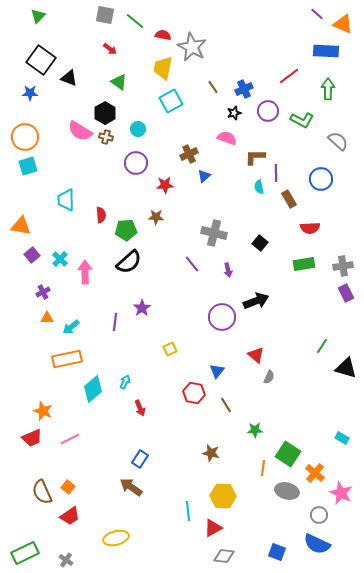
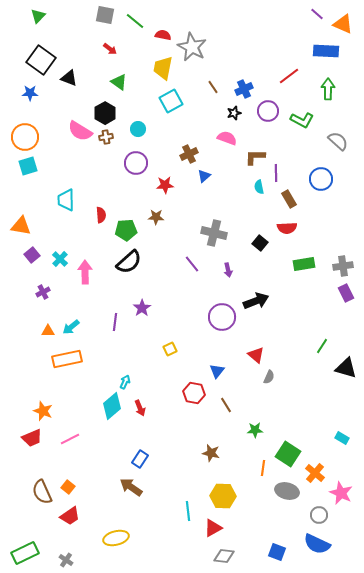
brown cross at (106, 137): rotated 24 degrees counterclockwise
red semicircle at (310, 228): moved 23 px left
orange triangle at (47, 318): moved 1 px right, 13 px down
cyan diamond at (93, 389): moved 19 px right, 17 px down
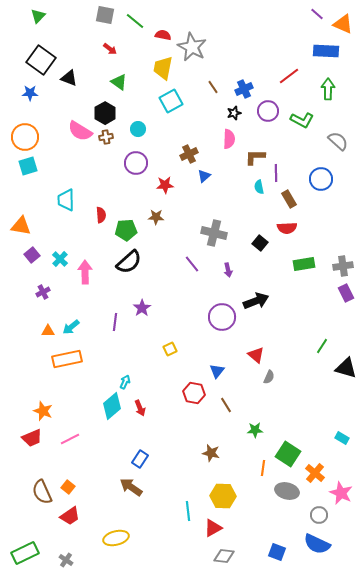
pink semicircle at (227, 138): moved 2 px right, 1 px down; rotated 72 degrees clockwise
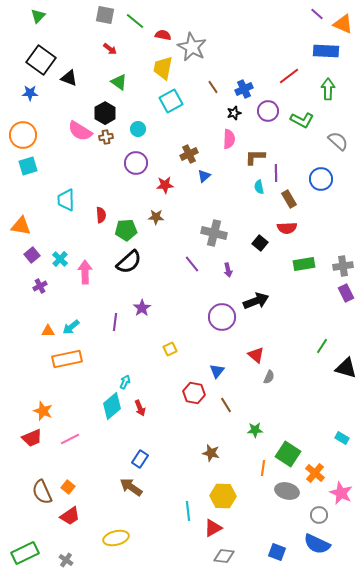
orange circle at (25, 137): moved 2 px left, 2 px up
purple cross at (43, 292): moved 3 px left, 6 px up
